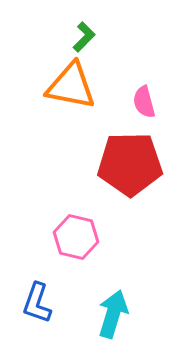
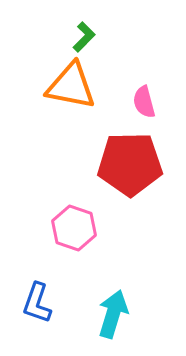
pink hexagon: moved 2 px left, 9 px up; rotated 6 degrees clockwise
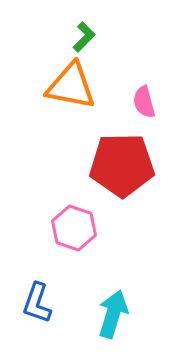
red pentagon: moved 8 px left, 1 px down
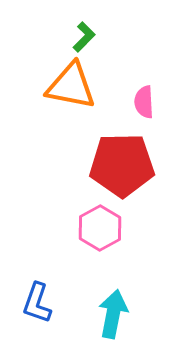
pink semicircle: rotated 12 degrees clockwise
pink hexagon: moved 26 px right; rotated 12 degrees clockwise
cyan arrow: rotated 6 degrees counterclockwise
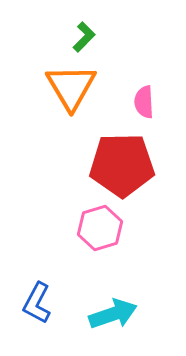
orange triangle: moved 1 px down; rotated 48 degrees clockwise
pink hexagon: rotated 12 degrees clockwise
blue L-shape: rotated 9 degrees clockwise
cyan arrow: rotated 60 degrees clockwise
